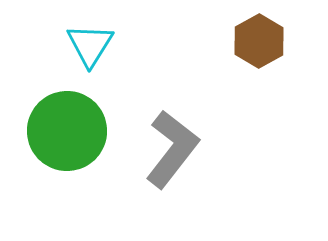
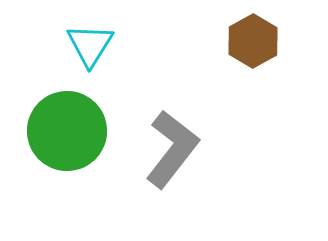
brown hexagon: moved 6 px left
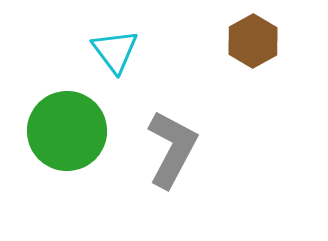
cyan triangle: moved 25 px right, 6 px down; rotated 9 degrees counterclockwise
gray L-shape: rotated 10 degrees counterclockwise
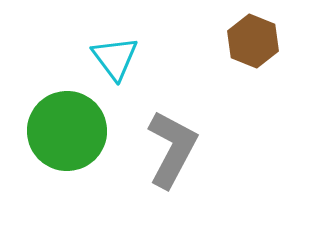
brown hexagon: rotated 9 degrees counterclockwise
cyan triangle: moved 7 px down
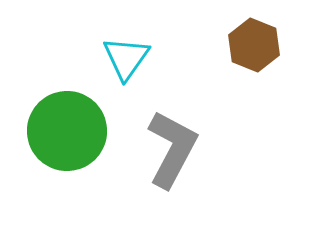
brown hexagon: moved 1 px right, 4 px down
cyan triangle: moved 11 px right; rotated 12 degrees clockwise
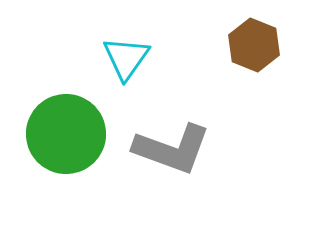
green circle: moved 1 px left, 3 px down
gray L-shape: rotated 82 degrees clockwise
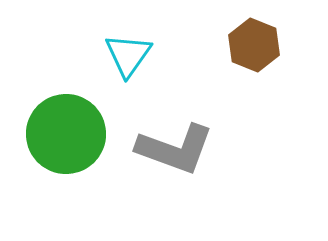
cyan triangle: moved 2 px right, 3 px up
gray L-shape: moved 3 px right
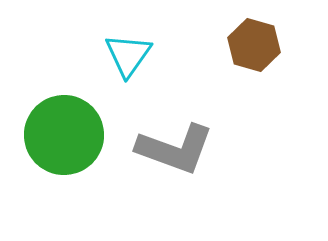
brown hexagon: rotated 6 degrees counterclockwise
green circle: moved 2 px left, 1 px down
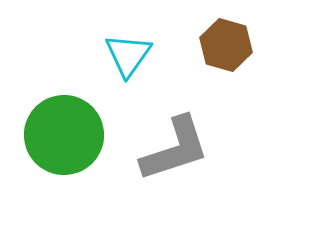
brown hexagon: moved 28 px left
gray L-shape: rotated 38 degrees counterclockwise
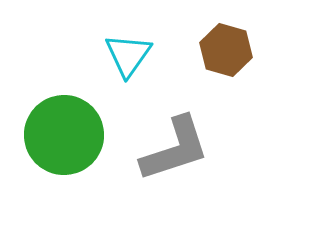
brown hexagon: moved 5 px down
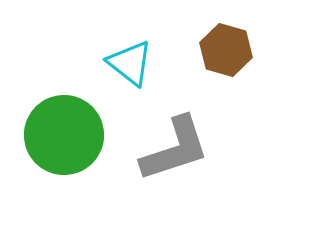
cyan triangle: moved 2 px right, 8 px down; rotated 27 degrees counterclockwise
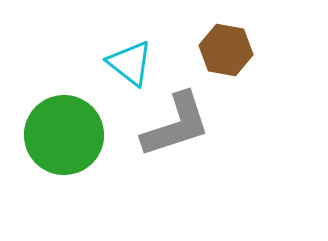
brown hexagon: rotated 6 degrees counterclockwise
gray L-shape: moved 1 px right, 24 px up
